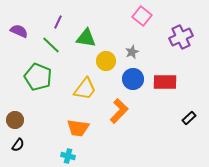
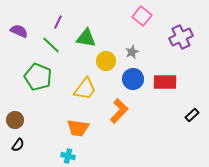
black rectangle: moved 3 px right, 3 px up
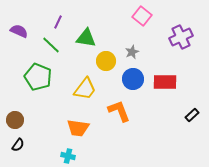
orange L-shape: rotated 65 degrees counterclockwise
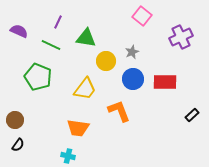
green line: rotated 18 degrees counterclockwise
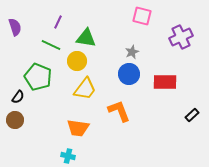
pink square: rotated 24 degrees counterclockwise
purple semicircle: moved 4 px left, 4 px up; rotated 48 degrees clockwise
yellow circle: moved 29 px left
blue circle: moved 4 px left, 5 px up
black semicircle: moved 48 px up
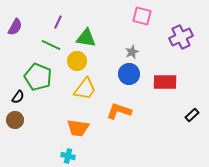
purple semicircle: rotated 48 degrees clockwise
orange L-shape: rotated 50 degrees counterclockwise
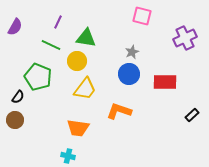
purple cross: moved 4 px right, 1 px down
